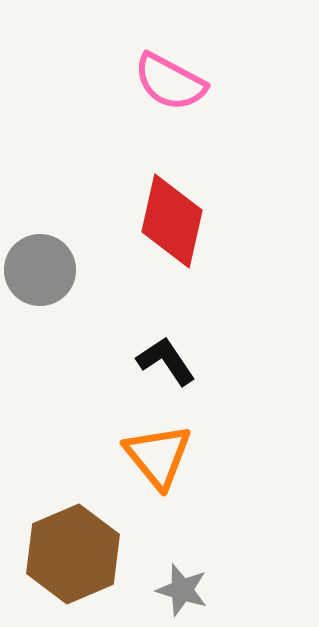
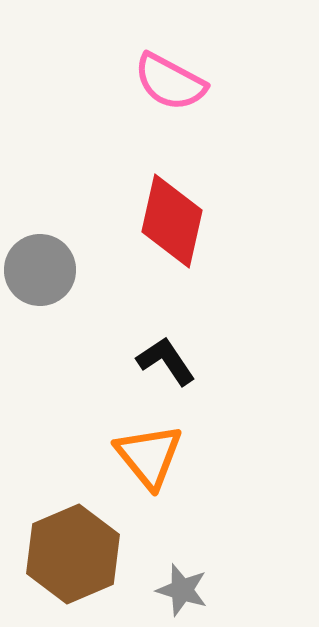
orange triangle: moved 9 px left
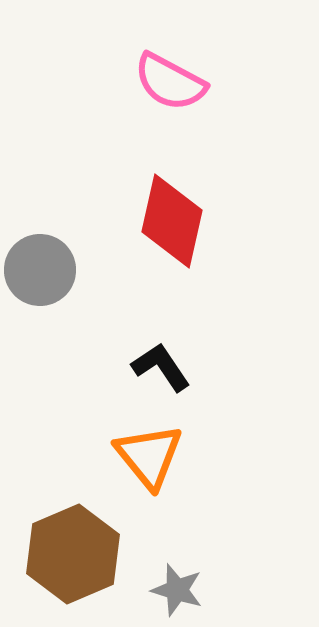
black L-shape: moved 5 px left, 6 px down
gray star: moved 5 px left
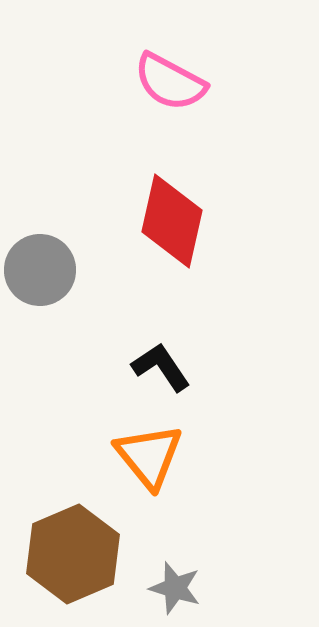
gray star: moved 2 px left, 2 px up
